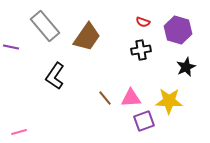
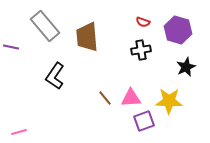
brown trapezoid: rotated 140 degrees clockwise
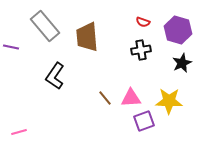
black star: moved 4 px left, 4 px up
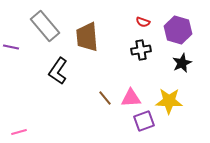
black L-shape: moved 3 px right, 5 px up
